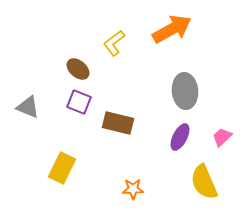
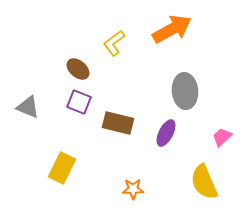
purple ellipse: moved 14 px left, 4 px up
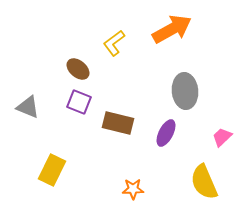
yellow rectangle: moved 10 px left, 2 px down
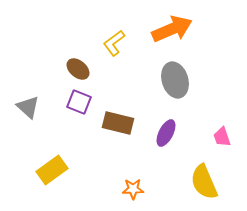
orange arrow: rotated 6 degrees clockwise
gray ellipse: moved 10 px left, 11 px up; rotated 12 degrees counterclockwise
gray triangle: rotated 20 degrees clockwise
pink trapezoid: rotated 65 degrees counterclockwise
yellow rectangle: rotated 28 degrees clockwise
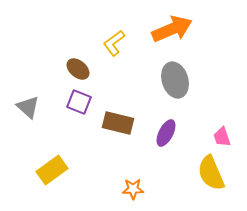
yellow semicircle: moved 7 px right, 9 px up
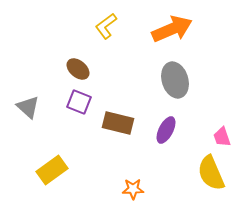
yellow L-shape: moved 8 px left, 17 px up
purple ellipse: moved 3 px up
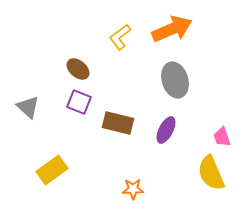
yellow L-shape: moved 14 px right, 11 px down
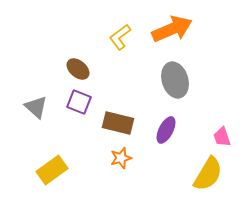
gray triangle: moved 8 px right
yellow semicircle: moved 3 px left, 1 px down; rotated 126 degrees counterclockwise
orange star: moved 12 px left, 31 px up; rotated 15 degrees counterclockwise
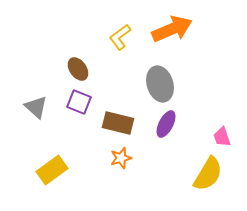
brown ellipse: rotated 15 degrees clockwise
gray ellipse: moved 15 px left, 4 px down
purple ellipse: moved 6 px up
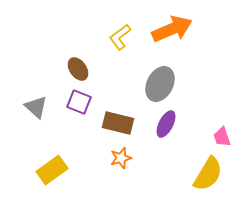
gray ellipse: rotated 44 degrees clockwise
